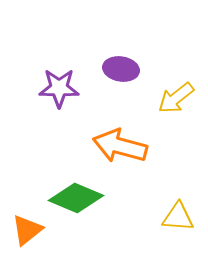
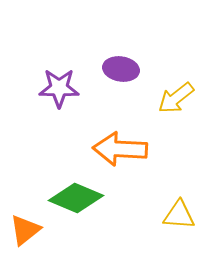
orange arrow: moved 3 px down; rotated 12 degrees counterclockwise
yellow triangle: moved 1 px right, 2 px up
orange triangle: moved 2 px left
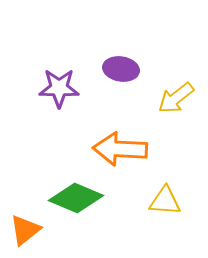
yellow triangle: moved 14 px left, 14 px up
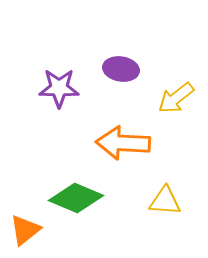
orange arrow: moved 3 px right, 6 px up
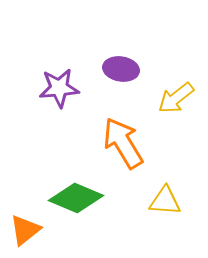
purple star: rotated 6 degrees counterclockwise
orange arrow: rotated 56 degrees clockwise
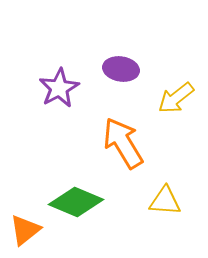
purple star: rotated 24 degrees counterclockwise
green diamond: moved 4 px down
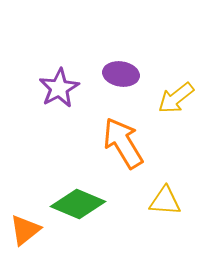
purple ellipse: moved 5 px down
green diamond: moved 2 px right, 2 px down
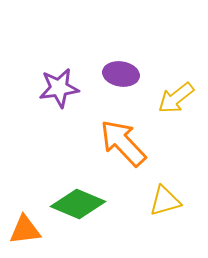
purple star: rotated 21 degrees clockwise
orange arrow: rotated 12 degrees counterclockwise
yellow triangle: rotated 20 degrees counterclockwise
orange triangle: rotated 32 degrees clockwise
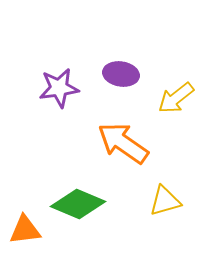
orange arrow: rotated 12 degrees counterclockwise
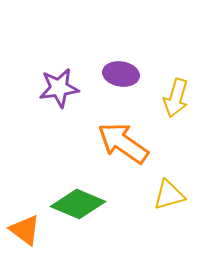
yellow arrow: rotated 36 degrees counterclockwise
yellow triangle: moved 4 px right, 6 px up
orange triangle: rotated 44 degrees clockwise
